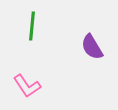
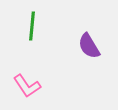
purple semicircle: moved 3 px left, 1 px up
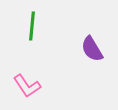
purple semicircle: moved 3 px right, 3 px down
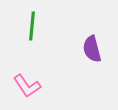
purple semicircle: rotated 16 degrees clockwise
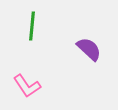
purple semicircle: moved 3 px left; rotated 148 degrees clockwise
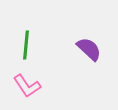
green line: moved 6 px left, 19 px down
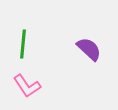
green line: moved 3 px left, 1 px up
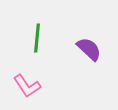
green line: moved 14 px right, 6 px up
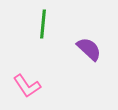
green line: moved 6 px right, 14 px up
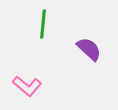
pink L-shape: rotated 16 degrees counterclockwise
